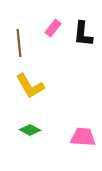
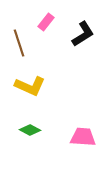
pink rectangle: moved 7 px left, 6 px up
black L-shape: rotated 128 degrees counterclockwise
brown line: rotated 12 degrees counterclockwise
yellow L-shape: rotated 36 degrees counterclockwise
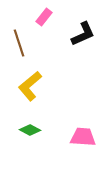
pink rectangle: moved 2 px left, 5 px up
black L-shape: rotated 8 degrees clockwise
yellow L-shape: rotated 116 degrees clockwise
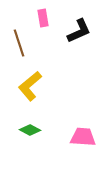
pink rectangle: moved 1 px left, 1 px down; rotated 48 degrees counterclockwise
black L-shape: moved 4 px left, 3 px up
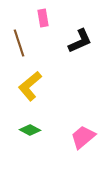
black L-shape: moved 1 px right, 10 px down
pink trapezoid: rotated 44 degrees counterclockwise
